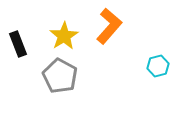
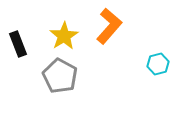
cyan hexagon: moved 2 px up
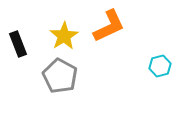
orange L-shape: rotated 24 degrees clockwise
cyan hexagon: moved 2 px right, 2 px down
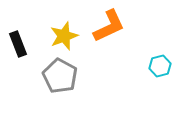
yellow star: rotated 12 degrees clockwise
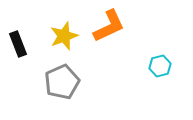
gray pentagon: moved 2 px right, 6 px down; rotated 20 degrees clockwise
